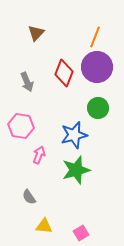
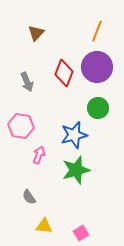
orange line: moved 2 px right, 6 px up
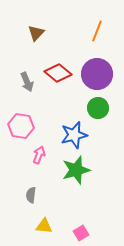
purple circle: moved 7 px down
red diamond: moved 6 px left; rotated 72 degrees counterclockwise
gray semicircle: moved 2 px right, 2 px up; rotated 42 degrees clockwise
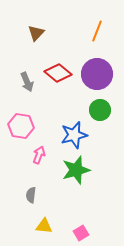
green circle: moved 2 px right, 2 px down
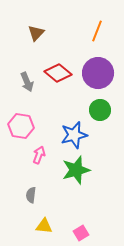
purple circle: moved 1 px right, 1 px up
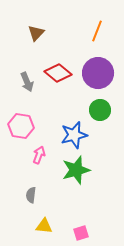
pink square: rotated 14 degrees clockwise
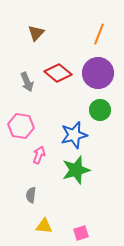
orange line: moved 2 px right, 3 px down
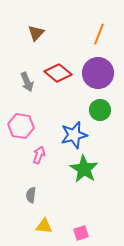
green star: moved 8 px right, 1 px up; rotated 24 degrees counterclockwise
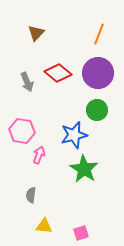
green circle: moved 3 px left
pink hexagon: moved 1 px right, 5 px down
